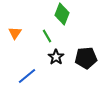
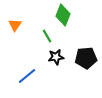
green diamond: moved 1 px right, 1 px down
orange triangle: moved 8 px up
black star: rotated 28 degrees clockwise
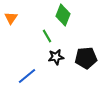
orange triangle: moved 4 px left, 7 px up
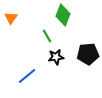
black pentagon: moved 2 px right, 4 px up
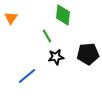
green diamond: rotated 15 degrees counterclockwise
